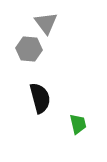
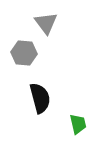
gray hexagon: moved 5 px left, 4 px down
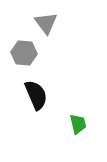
black semicircle: moved 4 px left, 3 px up; rotated 8 degrees counterclockwise
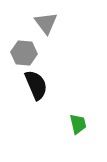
black semicircle: moved 10 px up
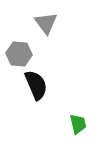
gray hexagon: moved 5 px left, 1 px down
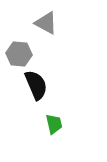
gray triangle: rotated 25 degrees counterclockwise
green trapezoid: moved 24 px left
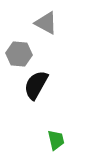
black semicircle: rotated 128 degrees counterclockwise
green trapezoid: moved 2 px right, 16 px down
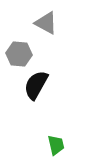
green trapezoid: moved 5 px down
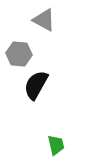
gray triangle: moved 2 px left, 3 px up
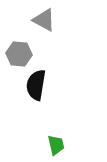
black semicircle: rotated 20 degrees counterclockwise
